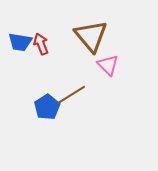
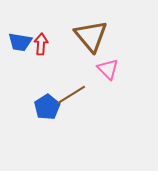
red arrow: rotated 25 degrees clockwise
pink triangle: moved 4 px down
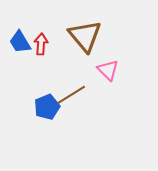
brown triangle: moved 6 px left
blue trapezoid: rotated 50 degrees clockwise
pink triangle: moved 1 px down
blue pentagon: rotated 10 degrees clockwise
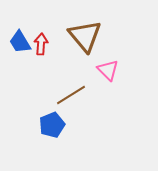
blue pentagon: moved 5 px right, 18 px down
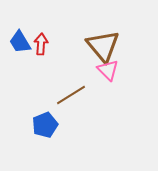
brown triangle: moved 18 px right, 10 px down
blue pentagon: moved 7 px left
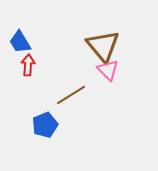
red arrow: moved 13 px left, 21 px down
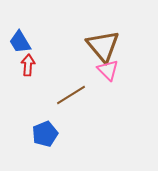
blue pentagon: moved 9 px down
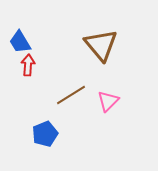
brown triangle: moved 2 px left, 1 px up
pink triangle: moved 31 px down; rotated 30 degrees clockwise
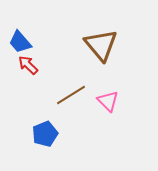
blue trapezoid: rotated 10 degrees counterclockwise
red arrow: rotated 50 degrees counterclockwise
pink triangle: rotated 30 degrees counterclockwise
